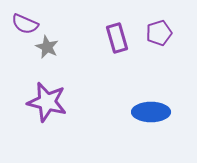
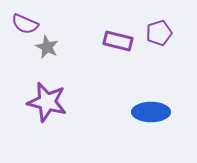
purple rectangle: moved 1 px right, 3 px down; rotated 60 degrees counterclockwise
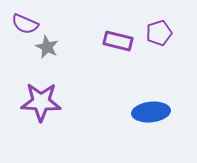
purple star: moved 6 px left; rotated 12 degrees counterclockwise
blue ellipse: rotated 6 degrees counterclockwise
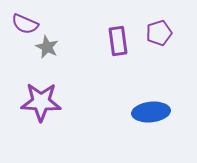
purple rectangle: rotated 68 degrees clockwise
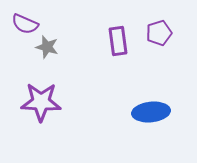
gray star: rotated 10 degrees counterclockwise
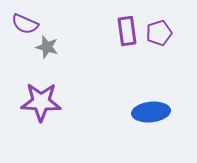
purple rectangle: moved 9 px right, 10 px up
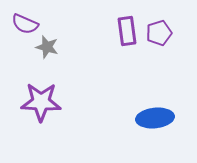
blue ellipse: moved 4 px right, 6 px down
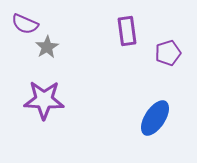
purple pentagon: moved 9 px right, 20 px down
gray star: rotated 25 degrees clockwise
purple star: moved 3 px right, 2 px up
blue ellipse: rotated 51 degrees counterclockwise
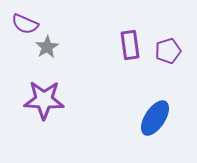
purple rectangle: moved 3 px right, 14 px down
purple pentagon: moved 2 px up
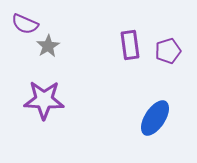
gray star: moved 1 px right, 1 px up
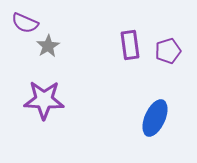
purple semicircle: moved 1 px up
blue ellipse: rotated 9 degrees counterclockwise
